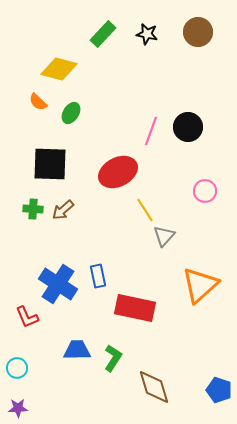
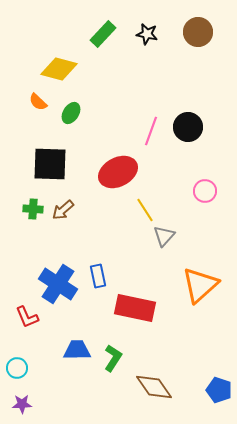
brown diamond: rotated 18 degrees counterclockwise
purple star: moved 4 px right, 4 px up
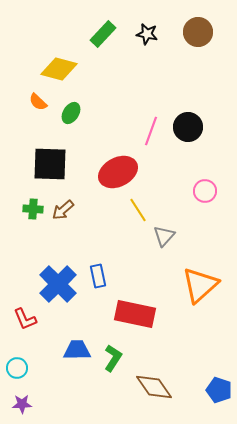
yellow line: moved 7 px left
blue cross: rotated 12 degrees clockwise
red rectangle: moved 6 px down
red L-shape: moved 2 px left, 2 px down
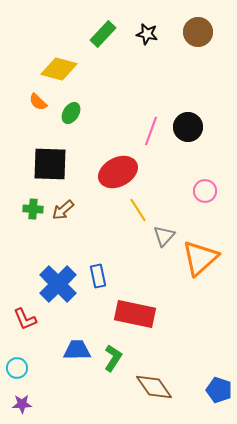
orange triangle: moved 27 px up
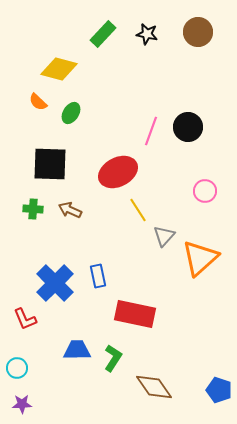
brown arrow: moved 7 px right; rotated 65 degrees clockwise
blue cross: moved 3 px left, 1 px up
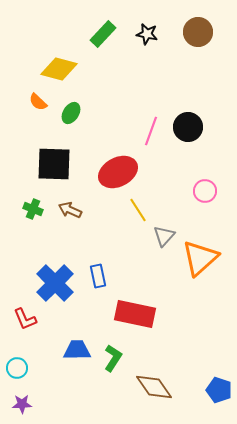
black square: moved 4 px right
green cross: rotated 18 degrees clockwise
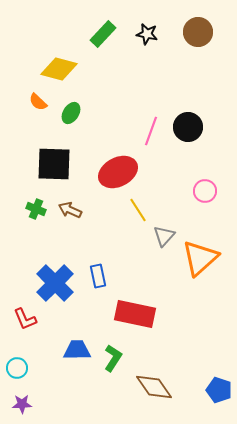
green cross: moved 3 px right
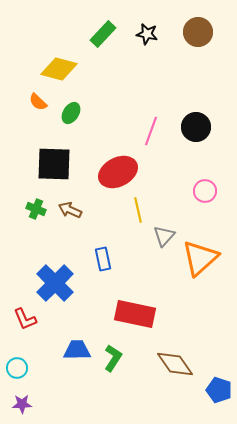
black circle: moved 8 px right
yellow line: rotated 20 degrees clockwise
blue rectangle: moved 5 px right, 17 px up
brown diamond: moved 21 px right, 23 px up
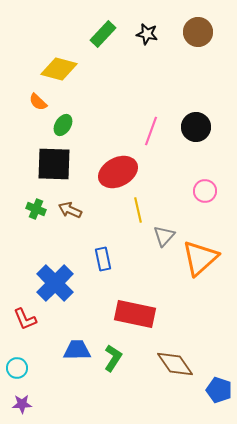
green ellipse: moved 8 px left, 12 px down
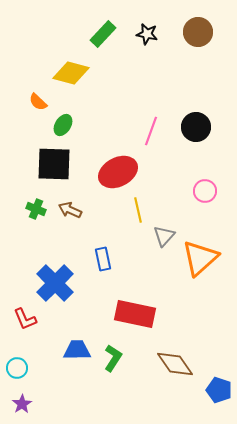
yellow diamond: moved 12 px right, 4 px down
purple star: rotated 30 degrees counterclockwise
